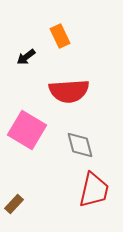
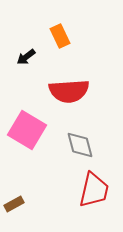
brown rectangle: rotated 18 degrees clockwise
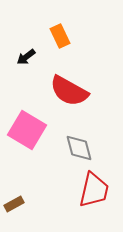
red semicircle: rotated 33 degrees clockwise
gray diamond: moved 1 px left, 3 px down
